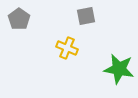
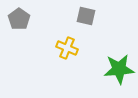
gray square: rotated 24 degrees clockwise
green star: rotated 16 degrees counterclockwise
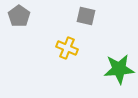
gray pentagon: moved 3 px up
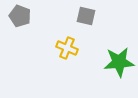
gray pentagon: moved 1 px right; rotated 15 degrees counterclockwise
green star: moved 7 px up
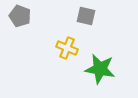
green star: moved 19 px left, 7 px down; rotated 16 degrees clockwise
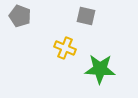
yellow cross: moved 2 px left
green star: rotated 8 degrees counterclockwise
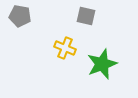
gray pentagon: rotated 10 degrees counterclockwise
green star: moved 2 px right, 5 px up; rotated 24 degrees counterclockwise
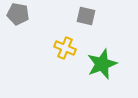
gray pentagon: moved 2 px left, 2 px up
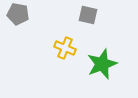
gray square: moved 2 px right, 1 px up
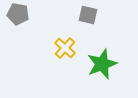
yellow cross: rotated 20 degrees clockwise
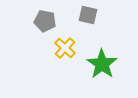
gray pentagon: moved 27 px right, 7 px down
green star: rotated 16 degrees counterclockwise
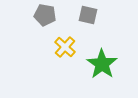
gray pentagon: moved 6 px up
yellow cross: moved 1 px up
